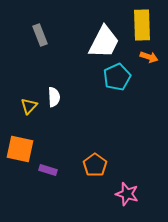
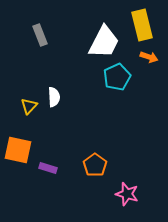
yellow rectangle: rotated 12 degrees counterclockwise
orange square: moved 2 px left, 1 px down
purple rectangle: moved 2 px up
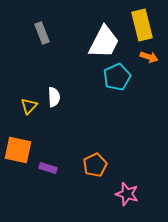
gray rectangle: moved 2 px right, 2 px up
orange pentagon: rotated 10 degrees clockwise
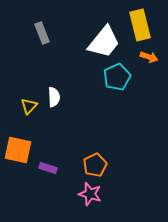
yellow rectangle: moved 2 px left
white trapezoid: rotated 12 degrees clockwise
pink star: moved 37 px left
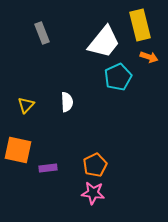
cyan pentagon: moved 1 px right
white semicircle: moved 13 px right, 5 px down
yellow triangle: moved 3 px left, 1 px up
purple rectangle: rotated 24 degrees counterclockwise
pink star: moved 3 px right, 1 px up; rotated 10 degrees counterclockwise
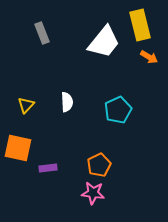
orange arrow: rotated 12 degrees clockwise
cyan pentagon: moved 33 px down
orange square: moved 2 px up
orange pentagon: moved 4 px right
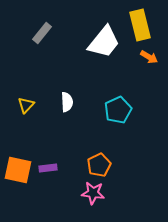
gray rectangle: rotated 60 degrees clockwise
orange square: moved 22 px down
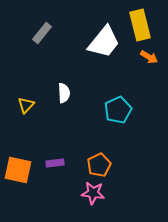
white semicircle: moved 3 px left, 9 px up
purple rectangle: moved 7 px right, 5 px up
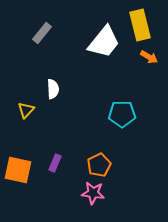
white semicircle: moved 11 px left, 4 px up
yellow triangle: moved 5 px down
cyan pentagon: moved 4 px right, 4 px down; rotated 24 degrees clockwise
purple rectangle: rotated 60 degrees counterclockwise
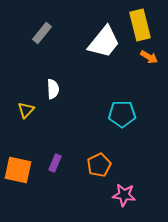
pink star: moved 31 px right, 2 px down
